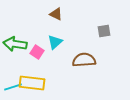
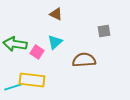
yellow rectangle: moved 3 px up
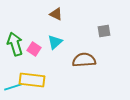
green arrow: rotated 65 degrees clockwise
pink square: moved 3 px left, 3 px up
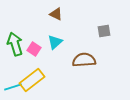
yellow rectangle: rotated 45 degrees counterclockwise
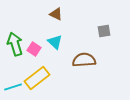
cyan triangle: rotated 35 degrees counterclockwise
yellow rectangle: moved 5 px right, 2 px up
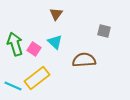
brown triangle: rotated 40 degrees clockwise
gray square: rotated 24 degrees clockwise
cyan line: moved 1 px up; rotated 42 degrees clockwise
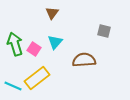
brown triangle: moved 4 px left, 1 px up
cyan triangle: rotated 28 degrees clockwise
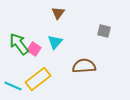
brown triangle: moved 6 px right
green arrow: moved 4 px right; rotated 20 degrees counterclockwise
brown semicircle: moved 6 px down
yellow rectangle: moved 1 px right, 1 px down
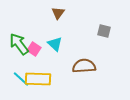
cyan triangle: moved 2 px down; rotated 28 degrees counterclockwise
yellow rectangle: rotated 40 degrees clockwise
cyan line: moved 8 px right, 7 px up; rotated 18 degrees clockwise
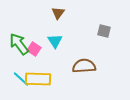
cyan triangle: moved 3 px up; rotated 14 degrees clockwise
